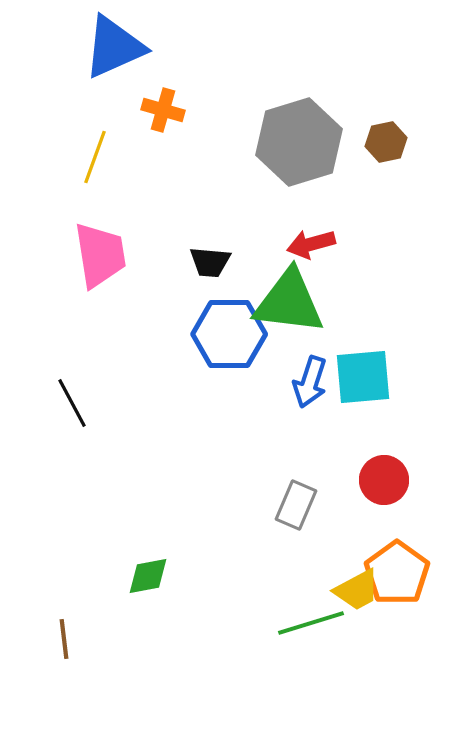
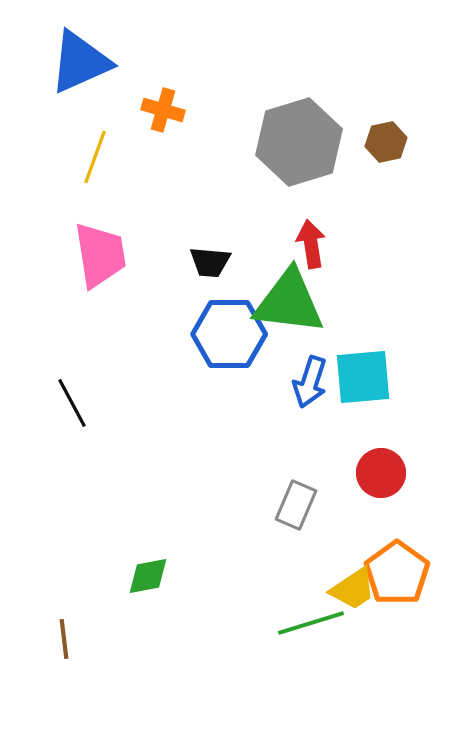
blue triangle: moved 34 px left, 15 px down
red arrow: rotated 96 degrees clockwise
red circle: moved 3 px left, 7 px up
yellow trapezoid: moved 4 px left, 1 px up; rotated 6 degrees counterclockwise
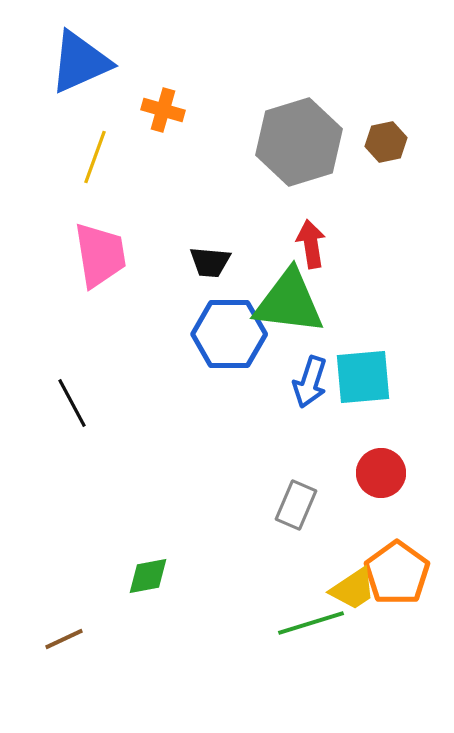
brown line: rotated 72 degrees clockwise
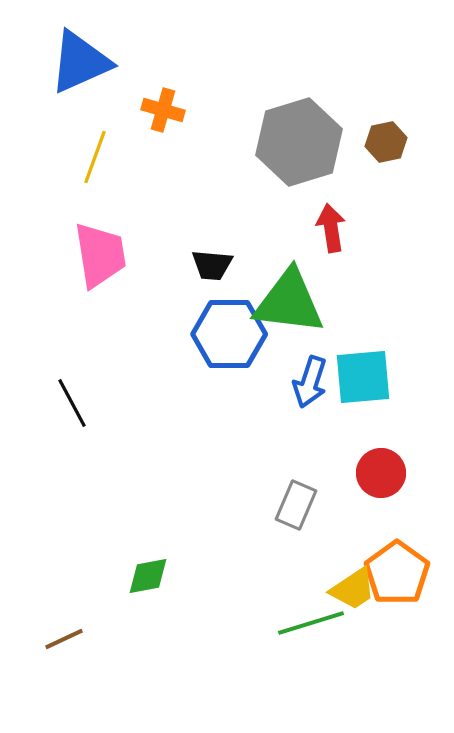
red arrow: moved 20 px right, 16 px up
black trapezoid: moved 2 px right, 3 px down
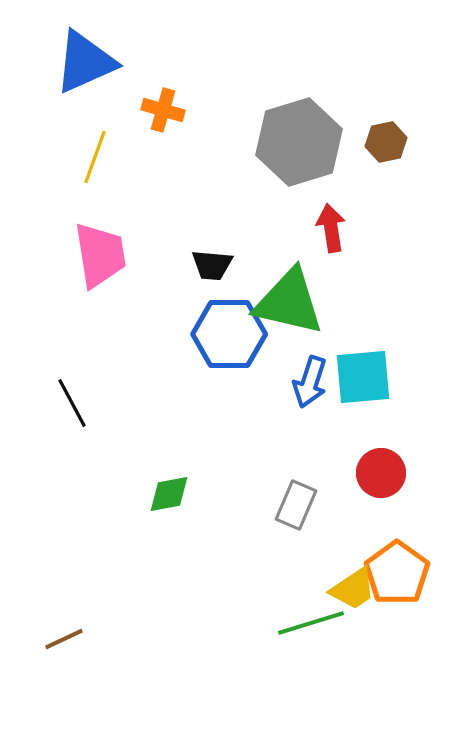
blue triangle: moved 5 px right
green triangle: rotated 6 degrees clockwise
green diamond: moved 21 px right, 82 px up
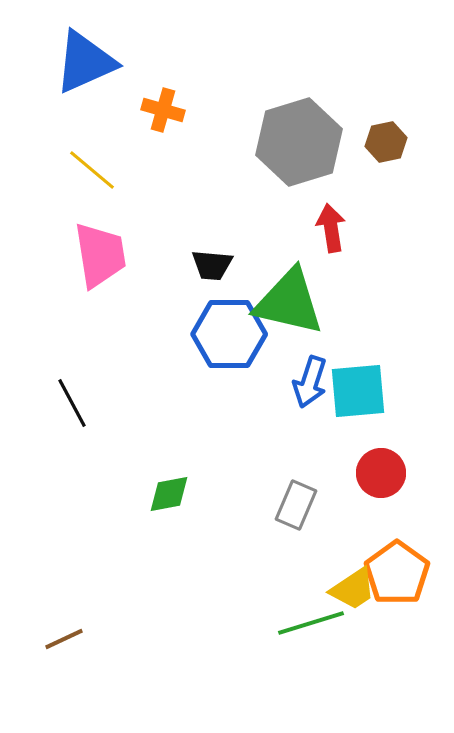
yellow line: moved 3 px left, 13 px down; rotated 70 degrees counterclockwise
cyan square: moved 5 px left, 14 px down
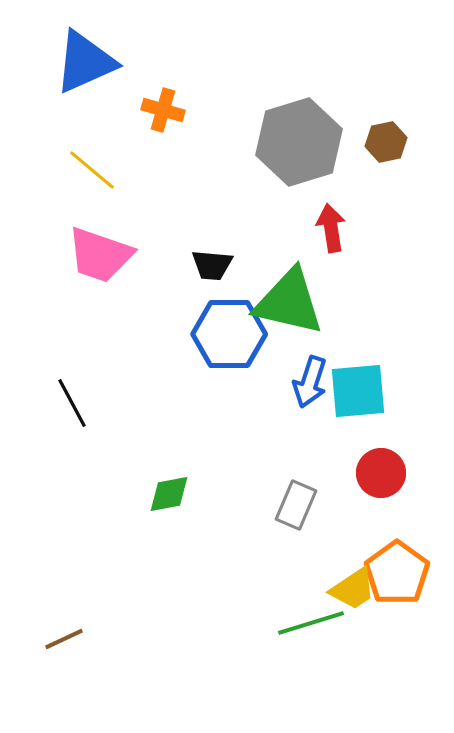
pink trapezoid: rotated 118 degrees clockwise
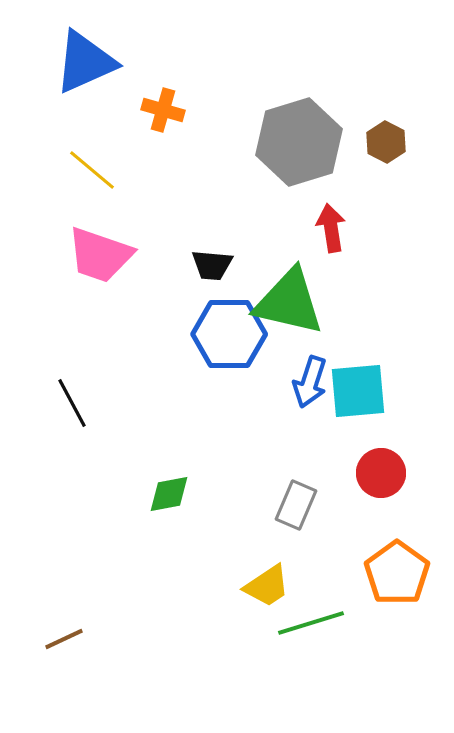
brown hexagon: rotated 21 degrees counterclockwise
yellow trapezoid: moved 86 px left, 3 px up
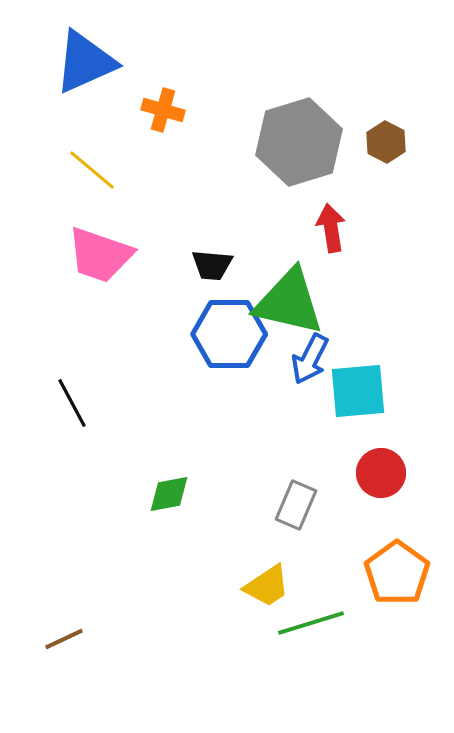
blue arrow: moved 23 px up; rotated 9 degrees clockwise
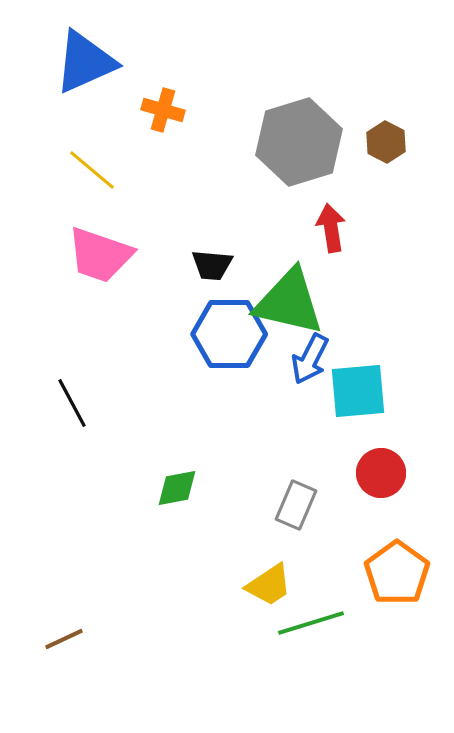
green diamond: moved 8 px right, 6 px up
yellow trapezoid: moved 2 px right, 1 px up
